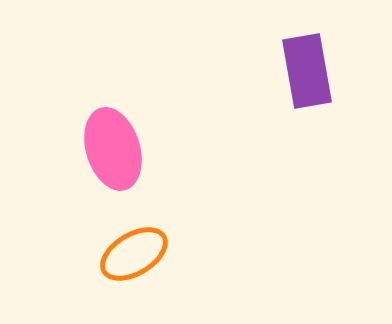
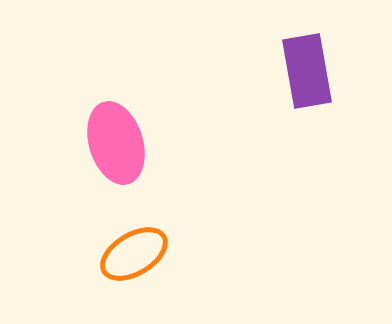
pink ellipse: moved 3 px right, 6 px up
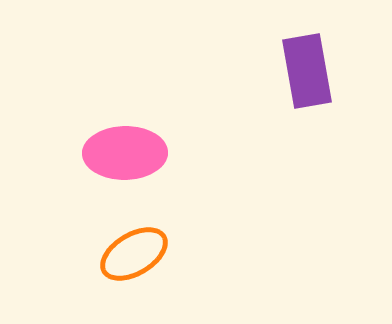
pink ellipse: moved 9 px right, 10 px down; rotated 74 degrees counterclockwise
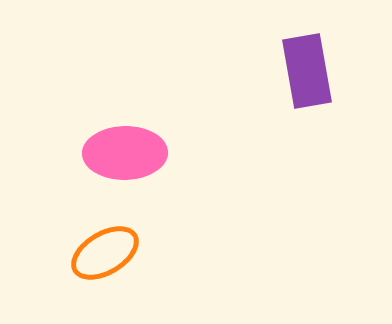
orange ellipse: moved 29 px left, 1 px up
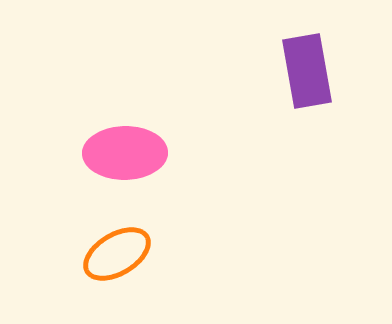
orange ellipse: moved 12 px right, 1 px down
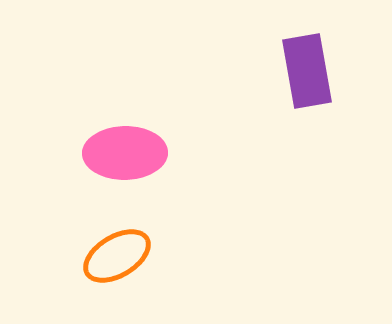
orange ellipse: moved 2 px down
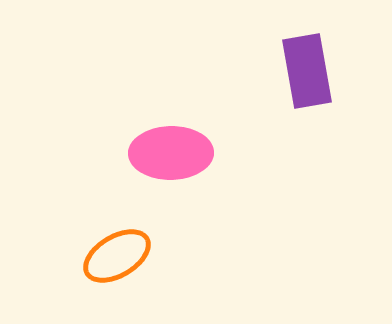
pink ellipse: moved 46 px right
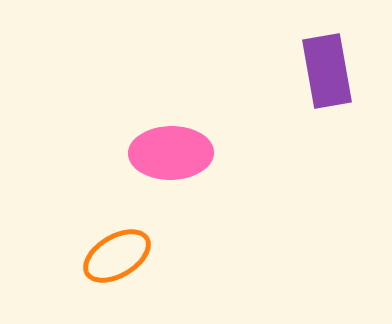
purple rectangle: moved 20 px right
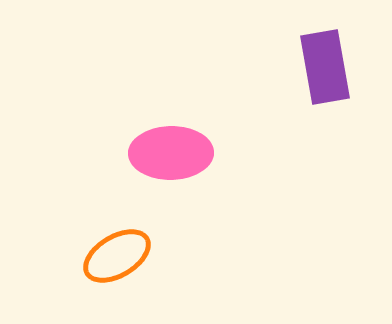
purple rectangle: moved 2 px left, 4 px up
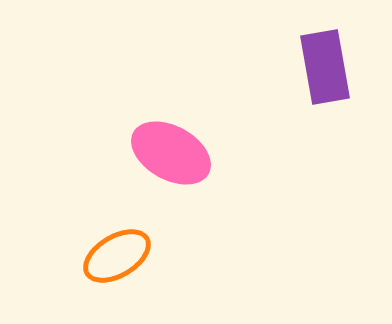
pink ellipse: rotated 30 degrees clockwise
